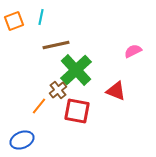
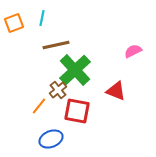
cyan line: moved 1 px right, 1 px down
orange square: moved 2 px down
green cross: moved 1 px left
blue ellipse: moved 29 px right, 1 px up
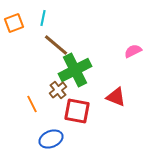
cyan line: moved 1 px right
brown line: rotated 52 degrees clockwise
green cross: rotated 16 degrees clockwise
red triangle: moved 6 px down
orange line: moved 7 px left, 2 px up; rotated 66 degrees counterclockwise
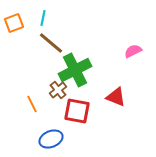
brown line: moved 5 px left, 2 px up
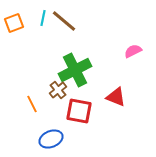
brown line: moved 13 px right, 22 px up
red square: moved 2 px right
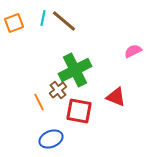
orange line: moved 7 px right, 2 px up
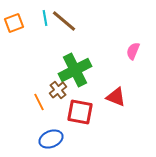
cyan line: moved 2 px right; rotated 21 degrees counterclockwise
pink semicircle: rotated 42 degrees counterclockwise
red square: moved 1 px right, 1 px down
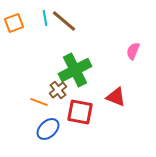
orange line: rotated 42 degrees counterclockwise
blue ellipse: moved 3 px left, 10 px up; rotated 20 degrees counterclockwise
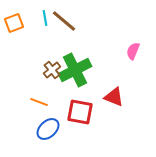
brown cross: moved 6 px left, 20 px up
red triangle: moved 2 px left
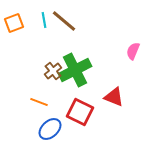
cyan line: moved 1 px left, 2 px down
brown cross: moved 1 px right, 1 px down
red square: rotated 16 degrees clockwise
blue ellipse: moved 2 px right
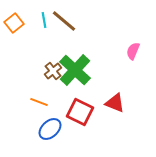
orange square: rotated 18 degrees counterclockwise
green cross: rotated 20 degrees counterclockwise
red triangle: moved 1 px right, 6 px down
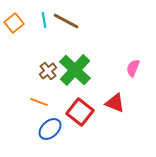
brown line: moved 2 px right; rotated 12 degrees counterclockwise
pink semicircle: moved 17 px down
brown cross: moved 5 px left
red square: rotated 12 degrees clockwise
